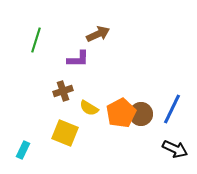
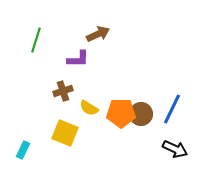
orange pentagon: rotated 28 degrees clockwise
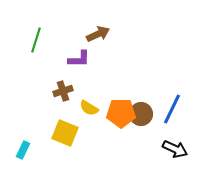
purple L-shape: moved 1 px right
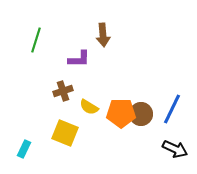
brown arrow: moved 5 px right, 1 px down; rotated 110 degrees clockwise
yellow semicircle: moved 1 px up
cyan rectangle: moved 1 px right, 1 px up
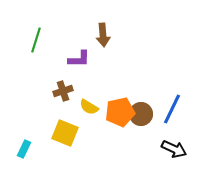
orange pentagon: moved 1 px left, 1 px up; rotated 12 degrees counterclockwise
black arrow: moved 1 px left
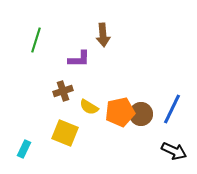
black arrow: moved 2 px down
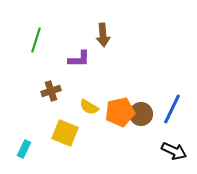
brown cross: moved 12 px left
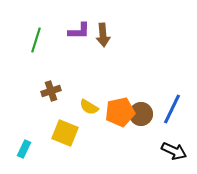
purple L-shape: moved 28 px up
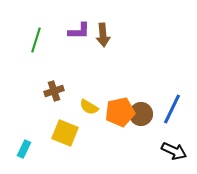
brown cross: moved 3 px right
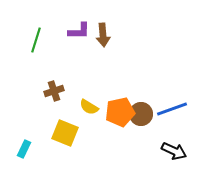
blue line: rotated 44 degrees clockwise
